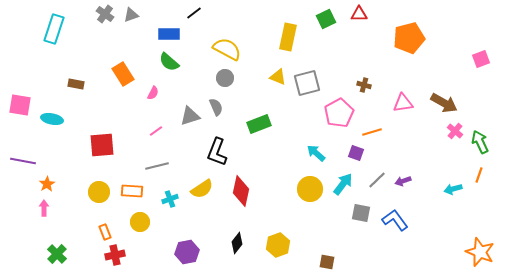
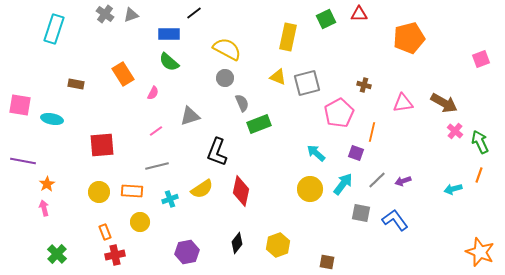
gray semicircle at (216, 107): moved 26 px right, 4 px up
orange line at (372, 132): rotated 60 degrees counterclockwise
pink arrow at (44, 208): rotated 14 degrees counterclockwise
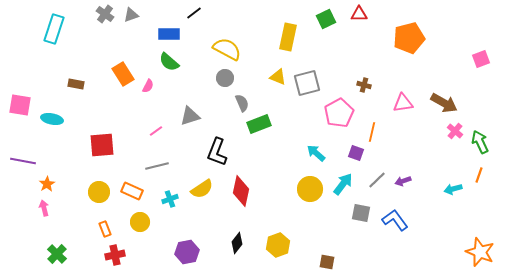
pink semicircle at (153, 93): moved 5 px left, 7 px up
orange rectangle at (132, 191): rotated 20 degrees clockwise
orange rectangle at (105, 232): moved 3 px up
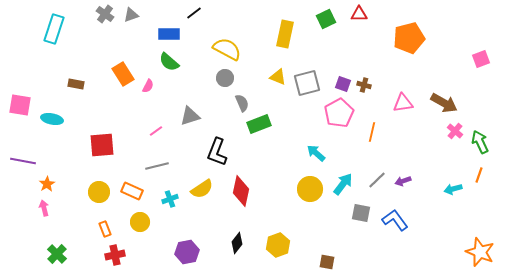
yellow rectangle at (288, 37): moved 3 px left, 3 px up
purple square at (356, 153): moved 13 px left, 69 px up
